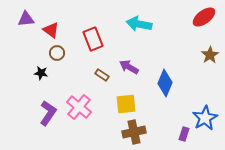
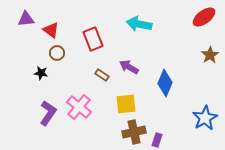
purple rectangle: moved 27 px left, 6 px down
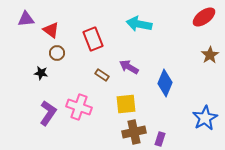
pink cross: rotated 20 degrees counterclockwise
purple rectangle: moved 3 px right, 1 px up
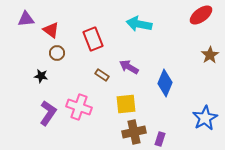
red ellipse: moved 3 px left, 2 px up
black star: moved 3 px down
